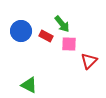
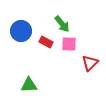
red rectangle: moved 6 px down
red triangle: moved 1 px right, 2 px down
green triangle: rotated 30 degrees counterclockwise
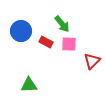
red triangle: moved 2 px right, 2 px up
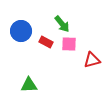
red triangle: moved 1 px up; rotated 30 degrees clockwise
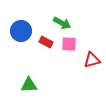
green arrow: moved 1 px up; rotated 24 degrees counterclockwise
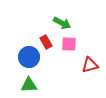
blue circle: moved 8 px right, 26 px down
red rectangle: rotated 32 degrees clockwise
red triangle: moved 2 px left, 5 px down
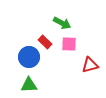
red rectangle: moved 1 px left; rotated 16 degrees counterclockwise
